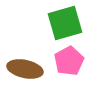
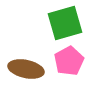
brown ellipse: moved 1 px right
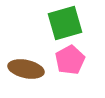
pink pentagon: moved 1 px right, 1 px up
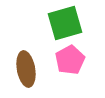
brown ellipse: rotated 68 degrees clockwise
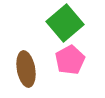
green square: rotated 24 degrees counterclockwise
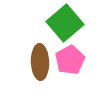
brown ellipse: moved 14 px right, 7 px up; rotated 8 degrees clockwise
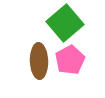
brown ellipse: moved 1 px left, 1 px up
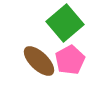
brown ellipse: rotated 44 degrees counterclockwise
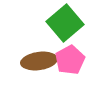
brown ellipse: rotated 52 degrees counterclockwise
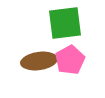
green square: rotated 33 degrees clockwise
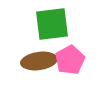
green square: moved 13 px left, 1 px down
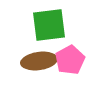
green square: moved 3 px left, 1 px down
